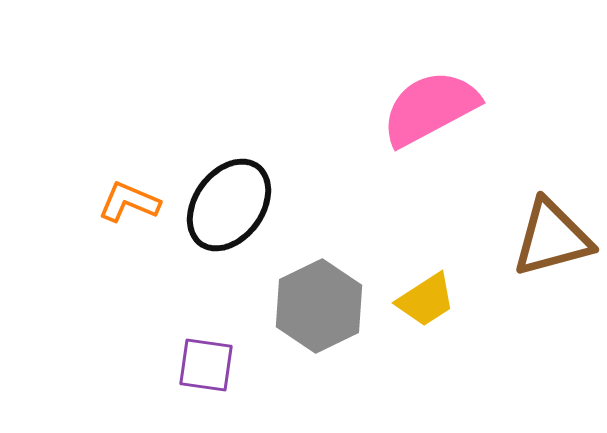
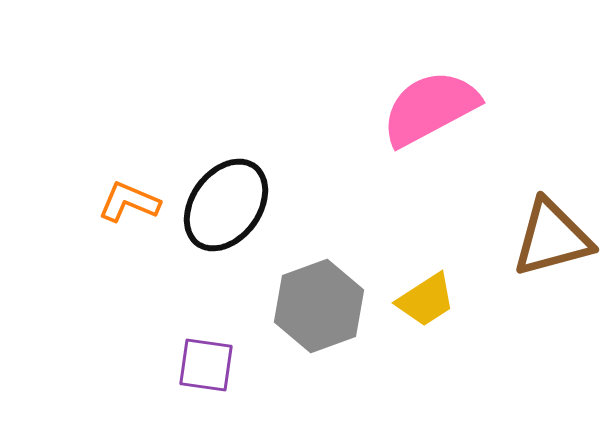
black ellipse: moved 3 px left
gray hexagon: rotated 6 degrees clockwise
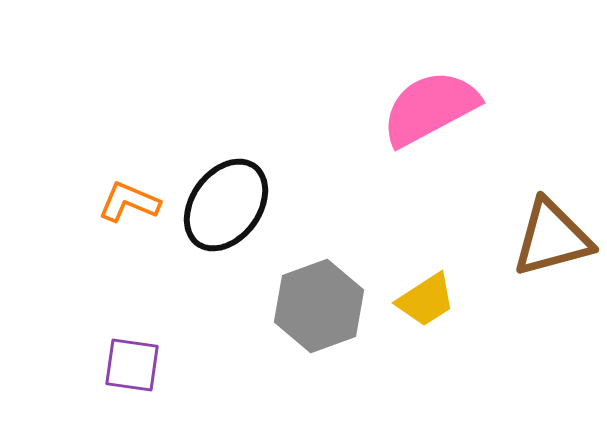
purple square: moved 74 px left
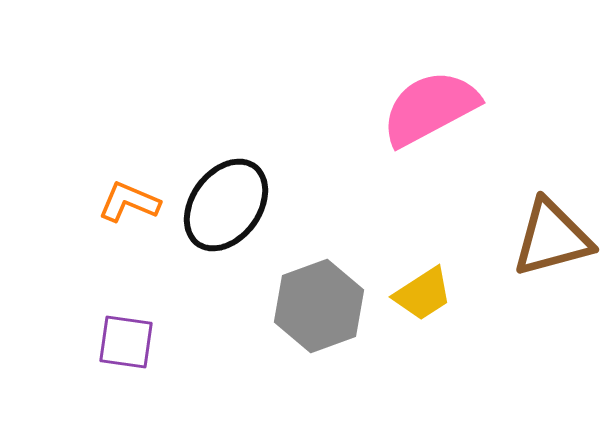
yellow trapezoid: moved 3 px left, 6 px up
purple square: moved 6 px left, 23 px up
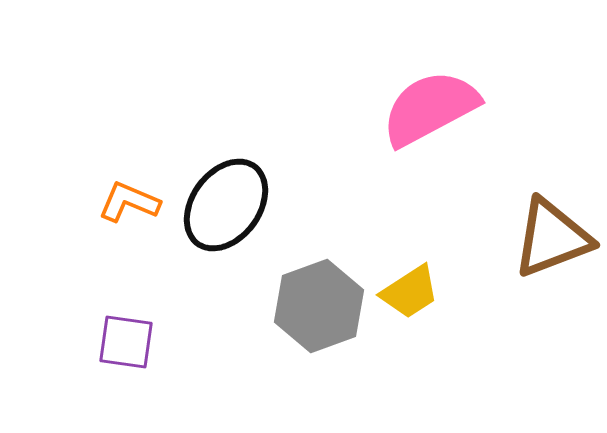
brown triangle: rotated 6 degrees counterclockwise
yellow trapezoid: moved 13 px left, 2 px up
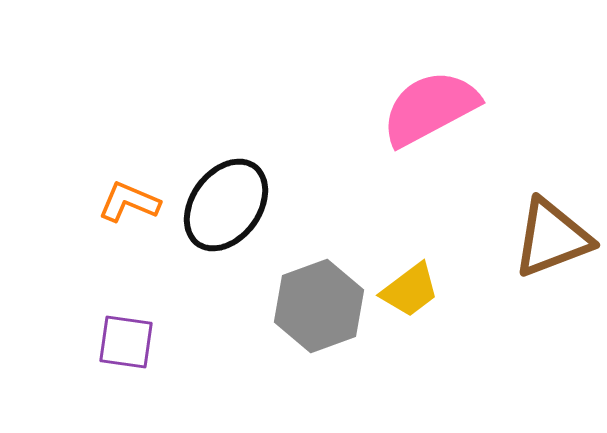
yellow trapezoid: moved 2 px up; rotated 4 degrees counterclockwise
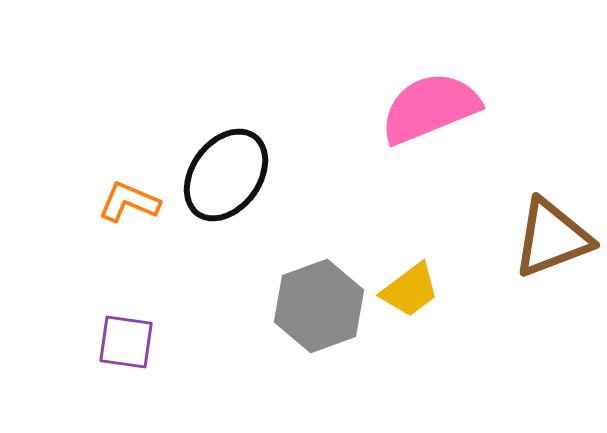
pink semicircle: rotated 6 degrees clockwise
black ellipse: moved 30 px up
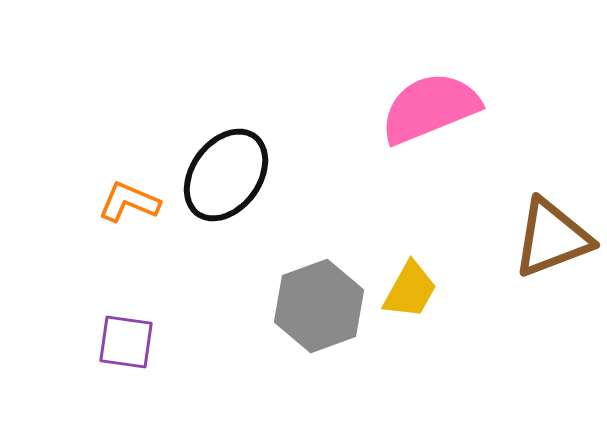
yellow trapezoid: rotated 24 degrees counterclockwise
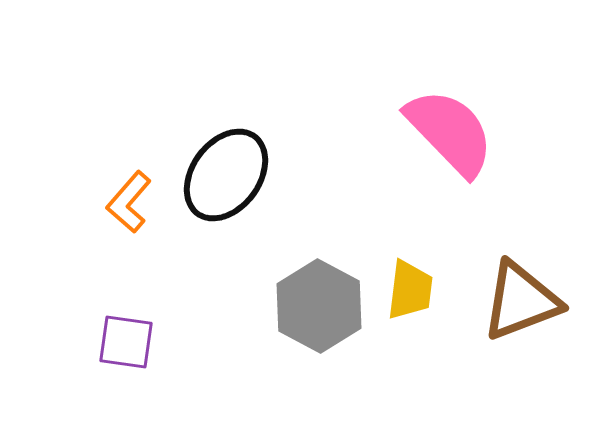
pink semicircle: moved 20 px right, 24 px down; rotated 68 degrees clockwise
orange L-shape: rotated 72 degrees counterclockwise
brown triangle: moved 31 px left, 63 px down
yellow trapezoid: rotated 22 degrees counterclockwise
gray hexagon: rotated 12 degrees counterclockwise
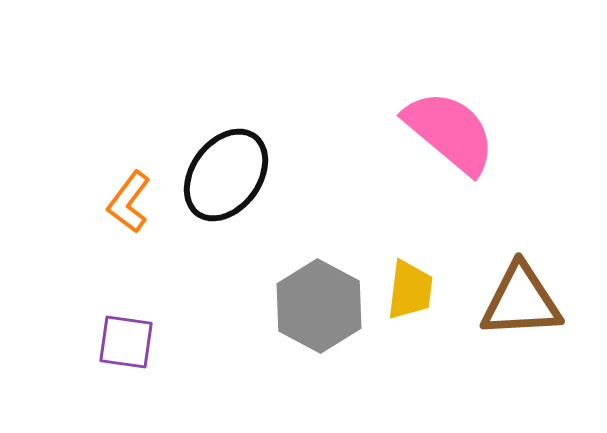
pink semicircle: rotated 6 degrees counterclockwise
orange L-shape: rotated 4 degrees counterclockwise
brown triangle: rotated 18 degrees clockwise
